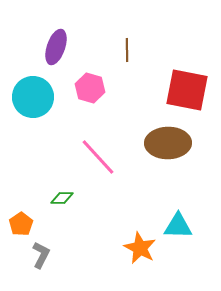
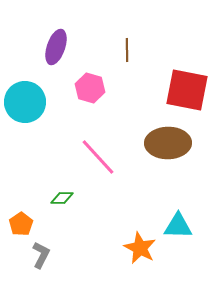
cyan circle: moved 8 px left, 5 px down
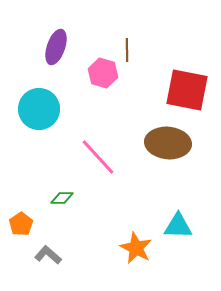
pink hexagon: moved 13 px right, 15 px up
cyan circle: moved 14 px right, 7 px down
brown ellipse: rotated 6 degrees clockwise
orange star: moved 4 px left
gray L-shape: moved 7 px right; rotated 76 degrees counterclockwise
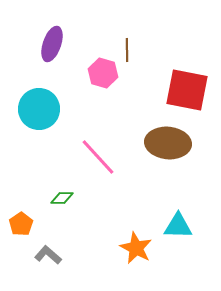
purple ellipse: moved 4 px left, 3 px up
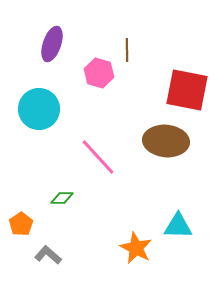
pink hexagon: moved 4 px left
brown ellipse: moved 2 px left, 2 px up
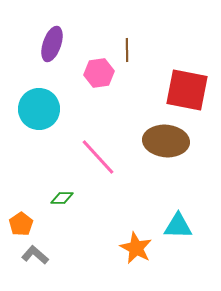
pink hexagon: rotated 24 degrees counterclockwise
gray L-shape: moved 13 px left
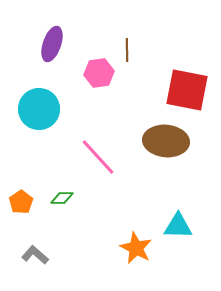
orange pentagon: moved 22 px up
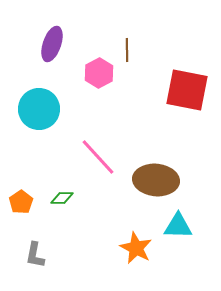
pink hexagon: rotated 20 degrees counterclockwise
brown ellipse: moved 10 px left, 39 px down
gray L-shape: rotated 120 degrees counterclockwise
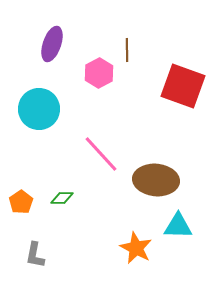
red square: moved 4 px left, 4 px up; rotated 9 degrees clockwise
pink line: moved 3 px right, 3 px up
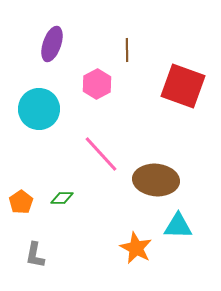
pink hexagon: moved 2 px left, 11 px down
